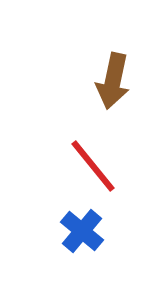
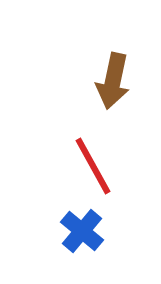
red line: rotated 10 degrees clockwise
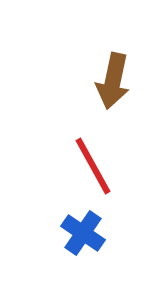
blue cross: moved 1 px right, 2 px down; rotated 6 degrees counterclockwise
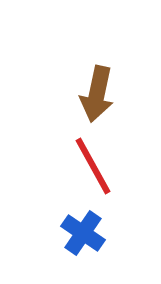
brown arrow: moved 16 px left, 13 px down
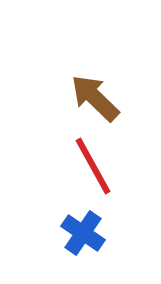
brown arrow: moved 2 px left, 4 px down; rotated 122 degrees clockwise
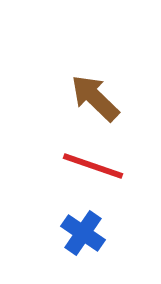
red line: rotated 42 degrees counterclockwise
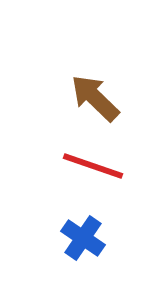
blue cross: moved 5 px down
